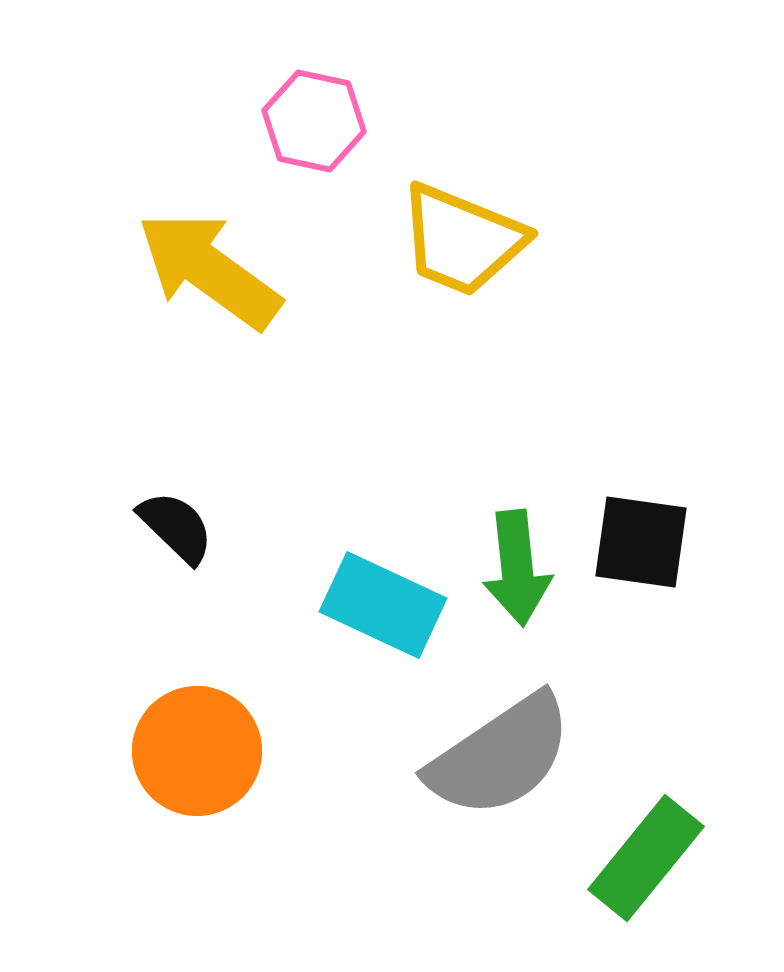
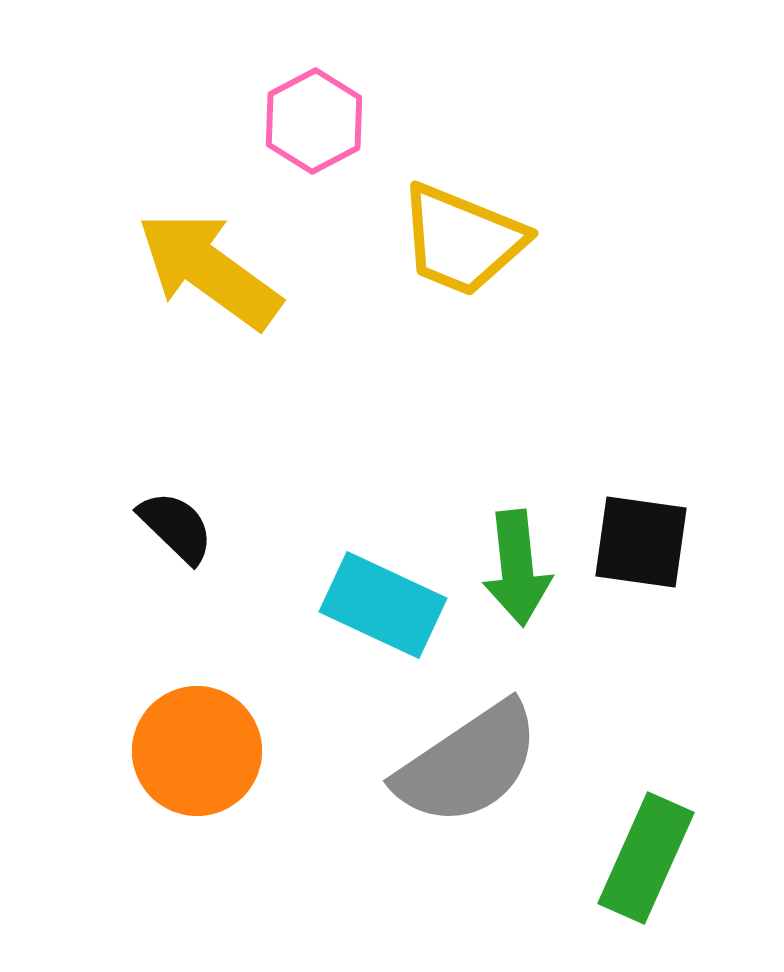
pink hexagon: rotated 20 degrees clockwise
gray semicircle: moved 32 px left, 8 px down
green rectangle: rotated 15 degrees counterclockwise
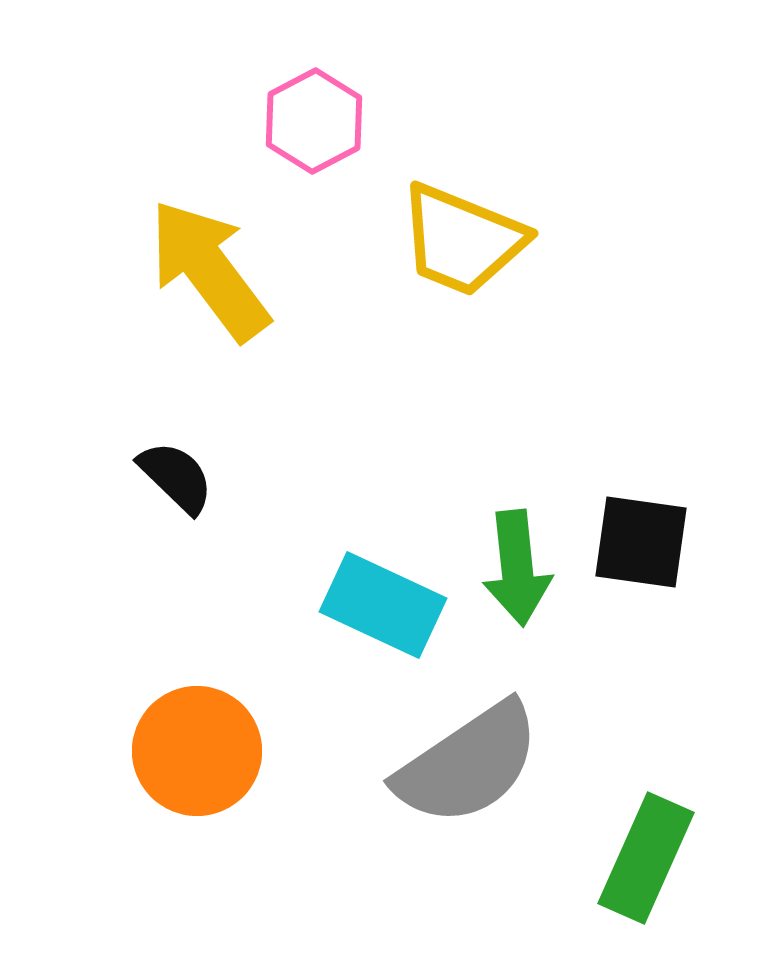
yellow arrow: rotated 17 degrees clockwise
black semicircle: moved 50 px up
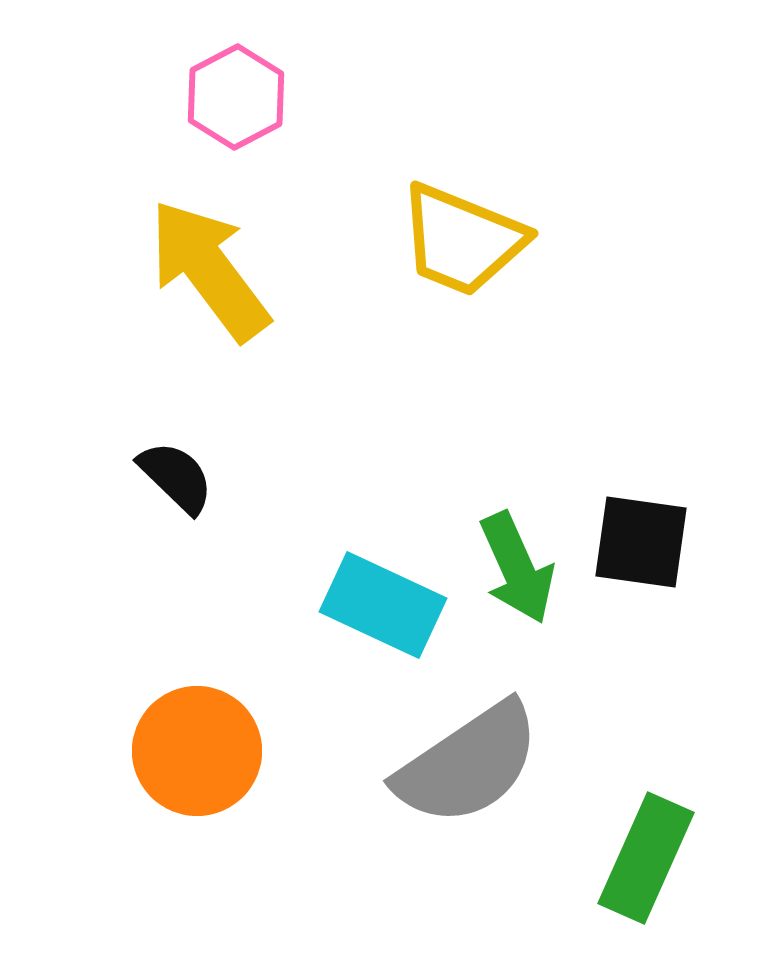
pink hexagon: moved 78 px left, 24 px up
green arrow: rotated 18 degrees counterclockwise
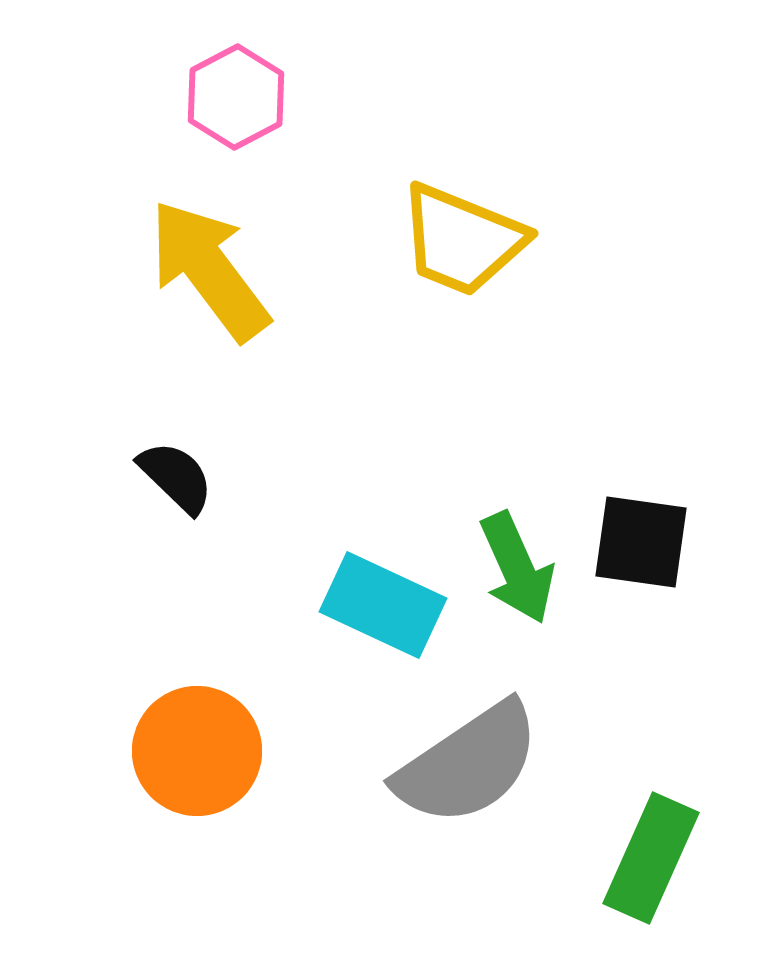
green rectangle: moved 5 px right
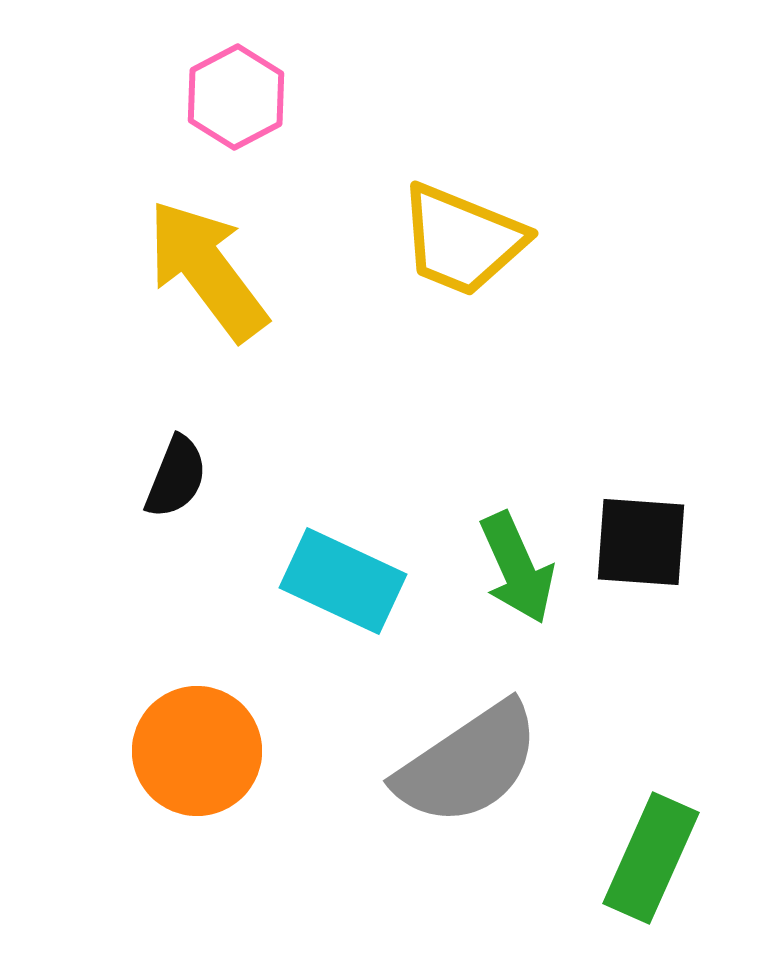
yellow arrow: moved 2 px left
black semicircle: rotated 68 degrees clockwise
black square: rotated 4 degrees counterclockwise
cyan rectangle: moved 40 px left, 24 px up
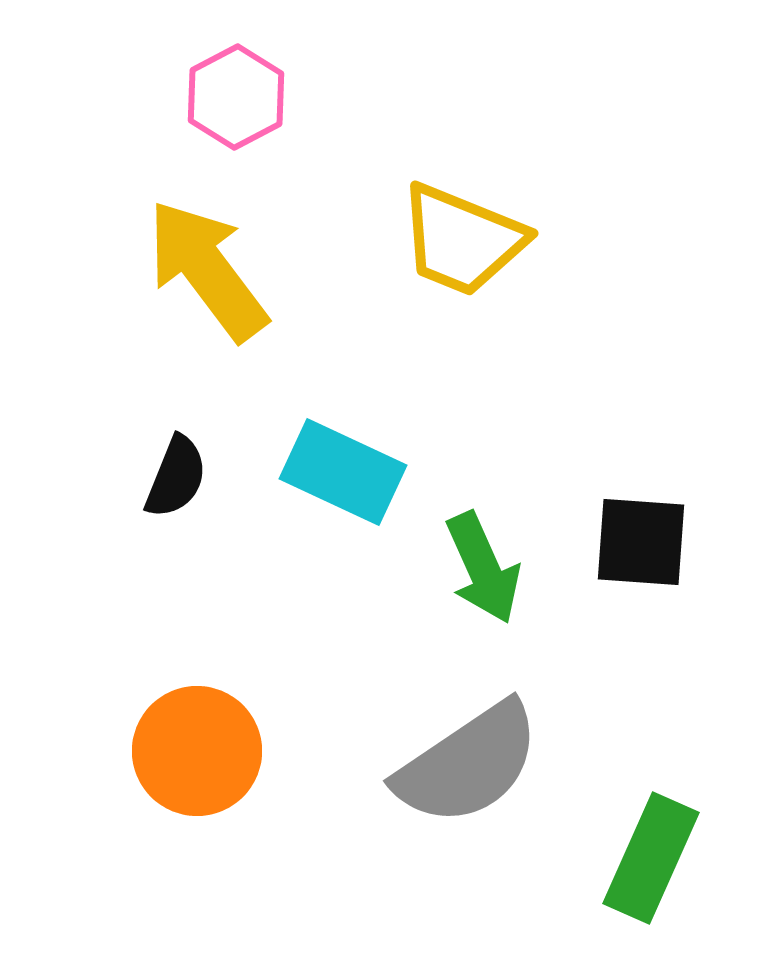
green arrow: moved 34 px left
cyan rectangle: moved 109 px up
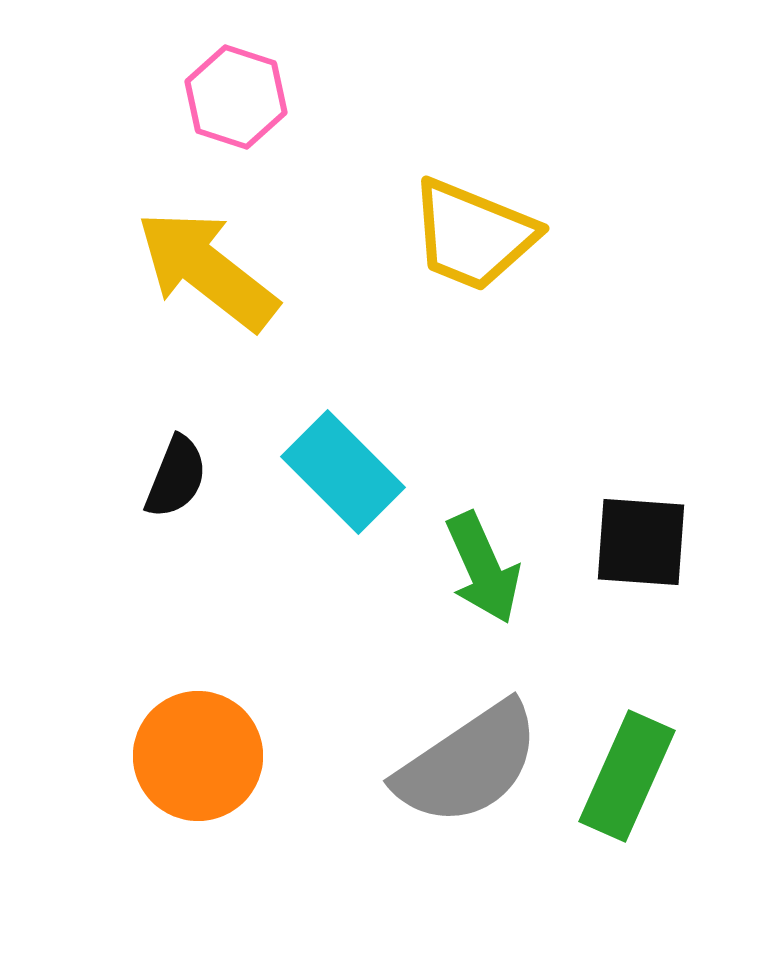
pink hexagon: rotated 14 degrees counterclockwise
yellow trapezoid: moved 11 px right, 5 px up
yellow arrow: rotated 15 degrees counterclockwise
cyan rectangle: rotated 20 degrees clockwise
orange circle: moved 1 px right, 5 px down
green rectangle: moved 24 px left, 82 px up
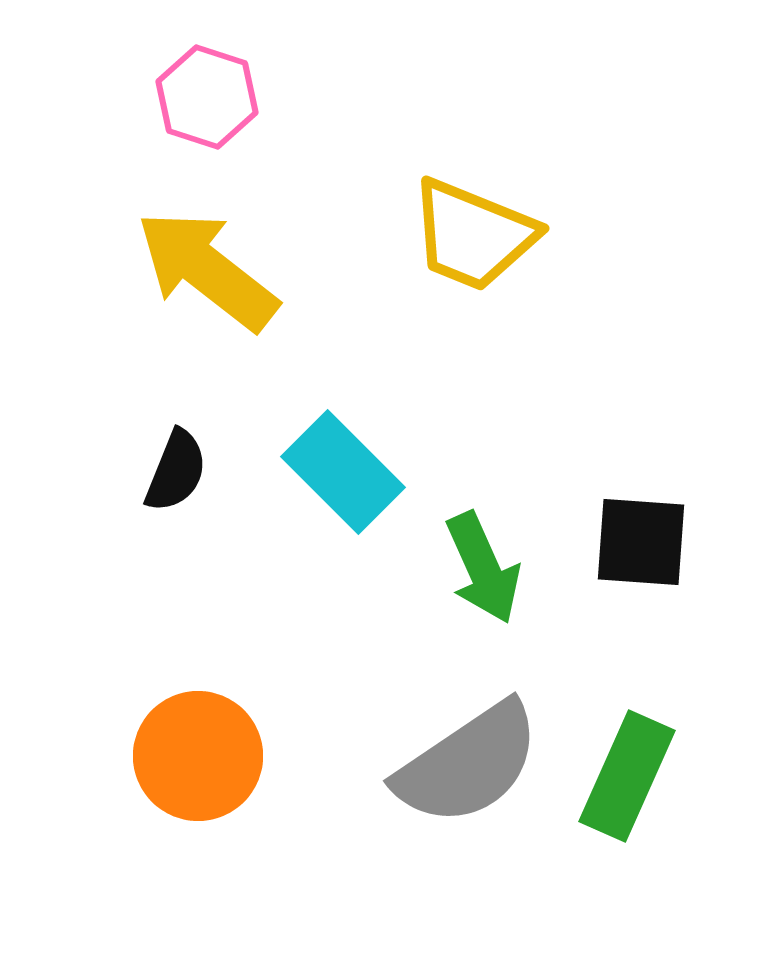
pink hexagon: moved 29 px left
black semicircle: moved 6 px up
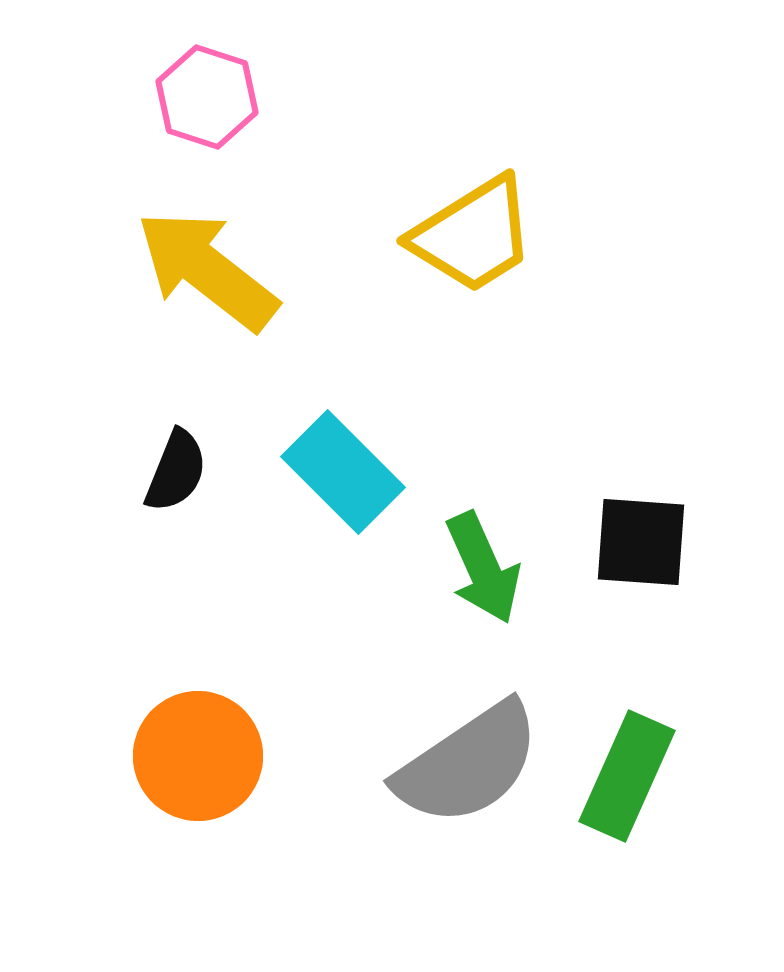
yellow trapezoid: rotated 54 degrees counterclockwise
